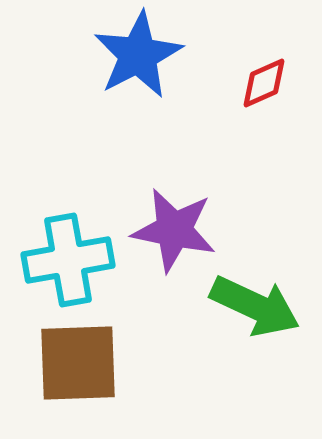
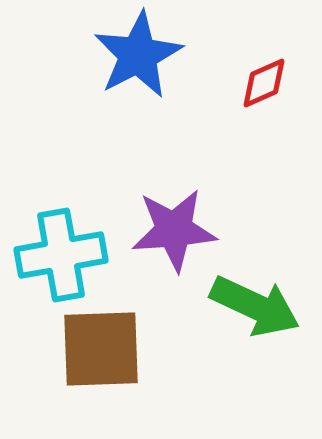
purple star: rotated 16 degrees counterclockwise
cyan cross: moved 7 px left, 5 px up
brown square: moved 23 px right, 14 px up
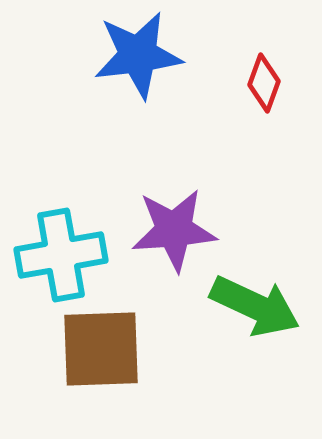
blue star: rotated 20 degrees clockwise
red diamond: rotated 46 degrees counterclockwise
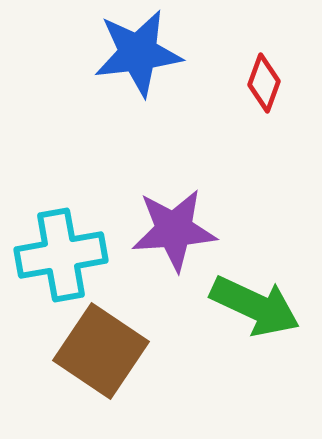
blue star: moved 2 px up
brown square: moved 2 px down; rotated 36 degrees clockwise
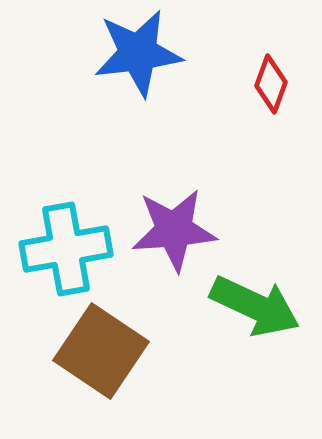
red diamond: moved 7 px right, 1 px down
cyan cross: moved 5 px right, 6 px up
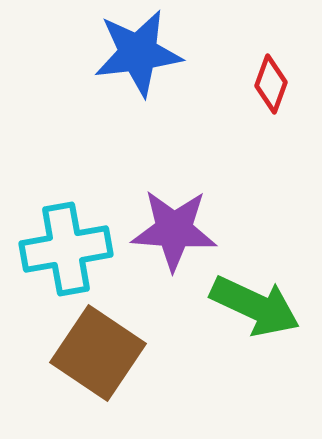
purple star: rotated 8 degrees clockwise
brown square: moved 3 px left, 2 px down
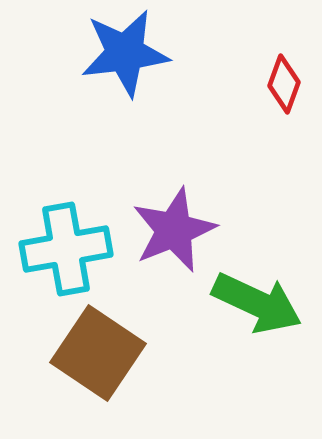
blue star: moved 13 px left
red diamond: moved 13 px right
purple star: rotated 26 degrees counterclockwise
green arrow: moved 2 px right, 3 px up
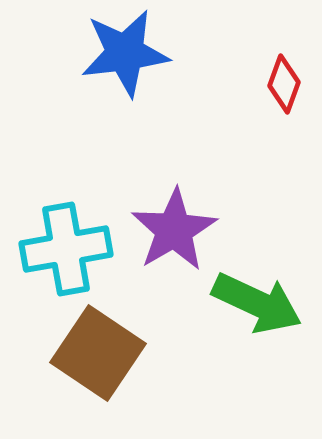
purple star: rotated 8 degrees counterclockwise
